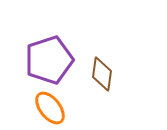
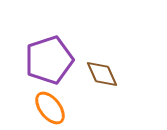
brown diamond: rotated 32 degrees counterclockwise
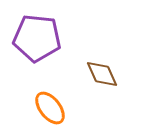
purple pentagon: moved 12 px left, 22 px up; rotated 24 degrees clockwise
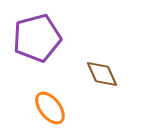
purple pentagon: rotated 21 degrees counterclockwise
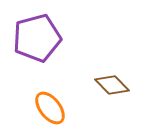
brown diamond: moved 10 px right, 11 px down; rotated 20 degrees counterclockwise
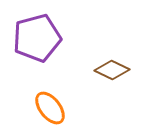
brown diamond: moved 15 px up; rotated 20 degrees counterclockwise
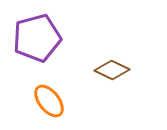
orange ellipse: moved 1 px left, 7 px up
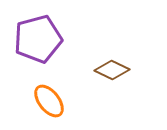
purple pentagon: moved 1 px right, 1 px down
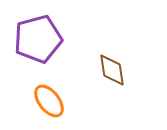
brown diamond: rotated 56 degrees clockwise
